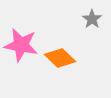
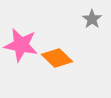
orange diamond: moved 3 px left
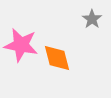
orange diamond: rotated 32 degrees clockwise
